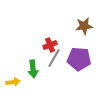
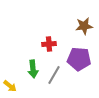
red cross: moved 1 px left, 1 px up; rotated 16 degrees clockwise
gray line: moved 17 px down
yellow arrow: moved 3 px left, 4 px down; rotated 48 degrees clockwise
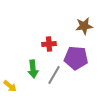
purple pentagon: moved 3 px left, 1 px up
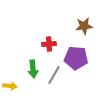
yellow arrow: rotated 32 degrees counterclockwise
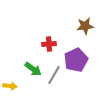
brown star: moved 1 px right
purple pentagon: moved 2 px down; rotated 30 degrees counterclockwise
green arrow: rotated 48 degrees counterclockwise
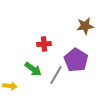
red cross: moved 5 px left
purple pentagon: rotated 15 degrees counterclockwise
gray line: moved 2 px right
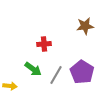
purple pentagon: moved 6 px right, 12 px down
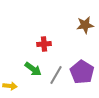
brown star: moved 1 px up
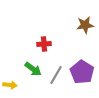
yellow arrow: moved 1 px up
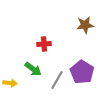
gray line: moved 1 px right, 5 px down
yellow arrow: moved 2 px up
